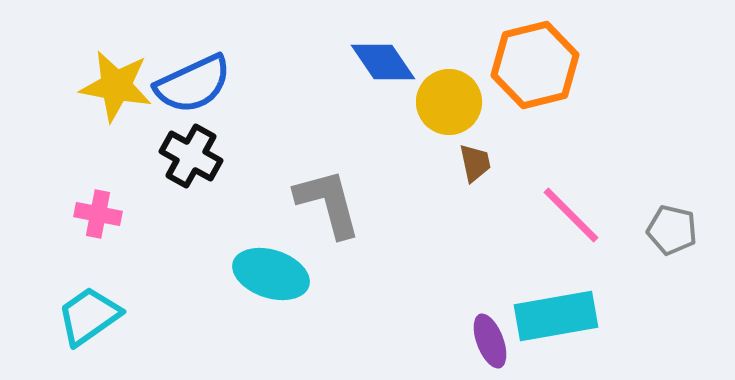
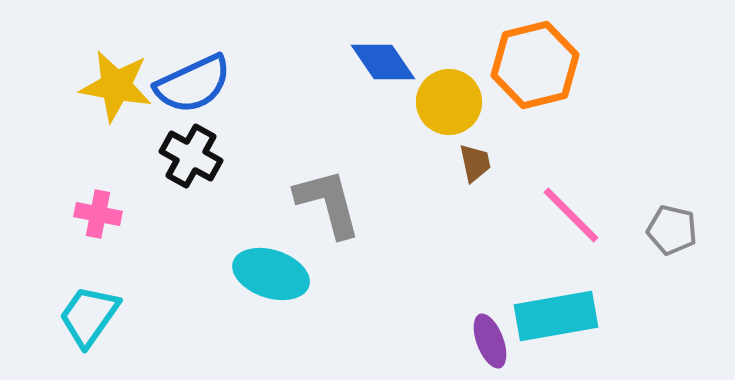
cyan trapezoid: rotated 20 degrees counterclockwise
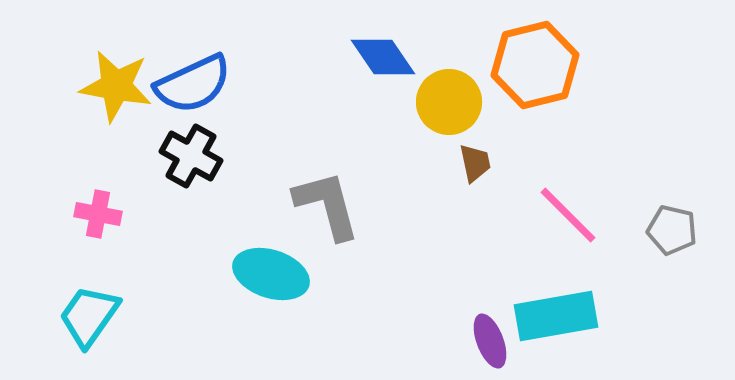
blue diamond: moved 5 px up
gray L-shape: moved 1 px left, 2 px down
pink line: moved 3 px left
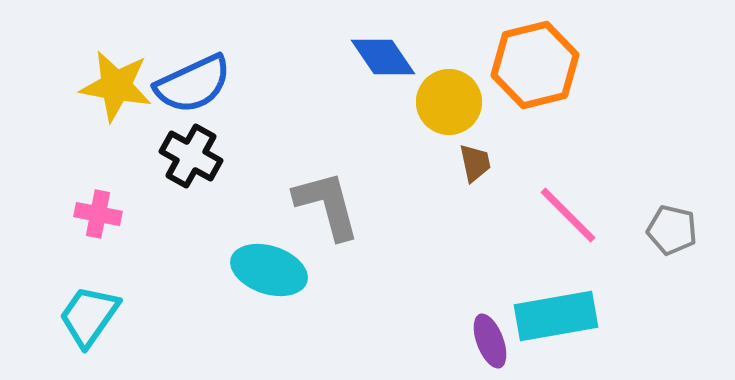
cyan ellipse: moved 2 px left, 4 px up
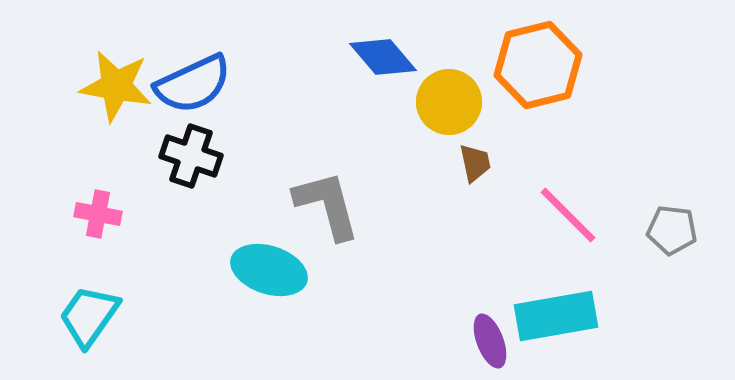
blue diamond: rotated 6 degrees counterclockwise
orange hexagon: moved 3 px right
black cross: rotated 10 degrees counterclockwise
gray pentagon: rotated 6 degrees counterclockwise
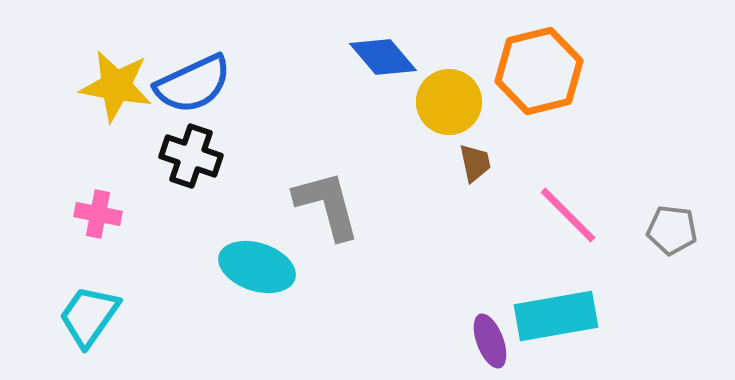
orange hexagon: moved 1 px right, 6 px down
cyan ellipse: moved 12 px left, 3 px up
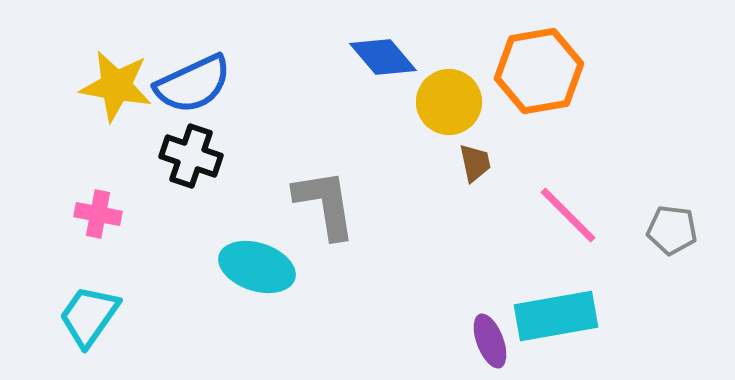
orange hexagon: rotated 4 degrees clockwise
gray L-shape: moved 2 px left, 1 px up; rotated 6 degrees clockwise
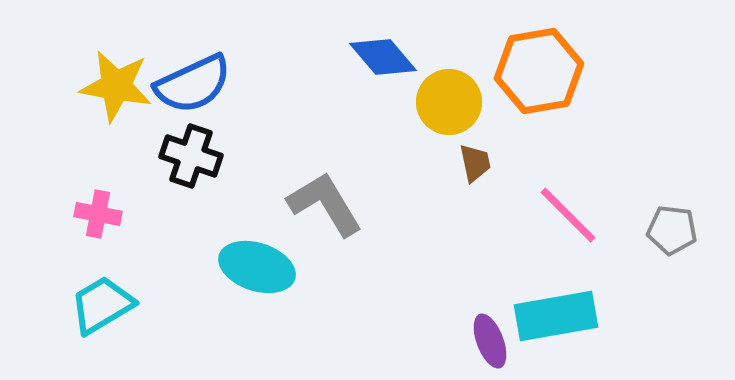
gray L-shape: rotated 22 degrees counterclockwise
cyan trapezoid: moved 13 px right, 11 px up; rotated 24 degrees clockwise
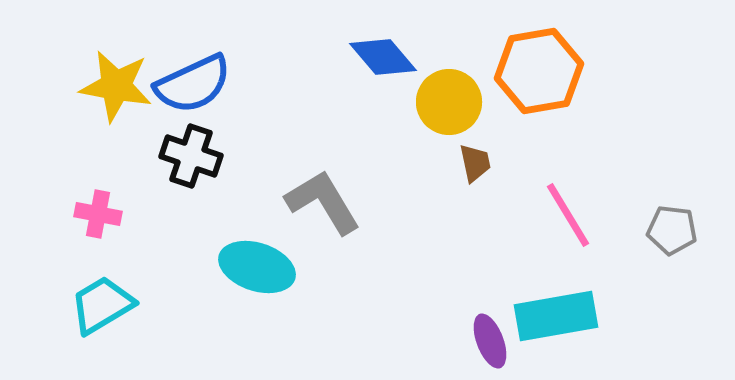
gray L-shape: moved 2 px left, 2 px up
pink line: rotated 14 degrees clockwise
